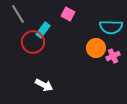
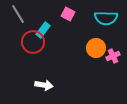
cyan semicircle: moved 5 px left, 9 px up
white arrow: rotated 18 degrees counterclockwise
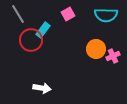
pink square: rotated 32 degrees clockwise
cyan semicircle: moved 3 px up
red circle: moved 2 px left, 2 px up
orange circle: moved 1 px down
white arrow: moved 2 px left, 3 px down
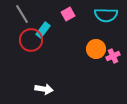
gray line: moved 4 px right
white arrow: moved 2 px right, 1 px down
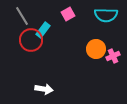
gray line: moved 2 px down
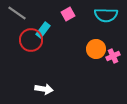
gray line: moved 5 px left, 3 px up; rotated 24 degrees counterclockwise
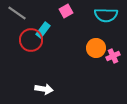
pink square: moved 2 px left, 3 px up
orange circle: moved 1 px up
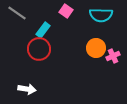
pink square: rotated 24 degrees counterclockwise
cyan semicircle: moved 5 px left
red circle: moved 8 px right, 9 px down
white arrow: moved 17 px left
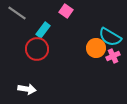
cyan semicircle: moved 9 px right, 22 px down; rotated 30 degrees clockwise
red circle: moved 2 px left
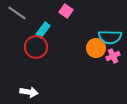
cyan semicircle: rotated 30 degrees counterclockwise
red circle: moved 1 px left, 2 px up
white arrow: moved 2 px right, 3 px down
